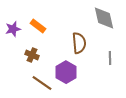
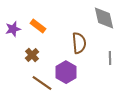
brown cross: rotated 24 degrees clockwise
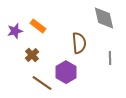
purple star: moved 2 px right, 2 px down
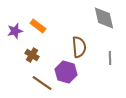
brown semicircle: moved 4 px down
brown cross: rotated 16 degrees counterclockwise
purple hexagon: rotated 15 degrees counterclockwise
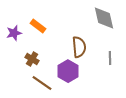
purple star: moved 1 px left, 2 px down
brown cross: moved 4 px down
purple hexagon: moved 2 px right, 1 px up; rotated 15 degrees clockwise
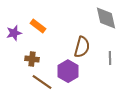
gray diamond: moved 2 px right
brown semicircle: moved 3 px right; rotated 20 degrees clockwise
brown cross: rotated 24 degrees counterclockwise
brown line: moved 1 px up
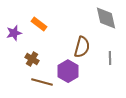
orange rectangle: moved 1 px right, 2 px up
brown cross: rotated 24 degrees clockwise
brown line: rotated 20 degrees counterclockwise
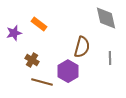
brown cross: moved 1 px down
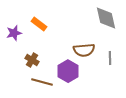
brown semicircle: moved 2 px right, 3 px down; rotated 70 degrees clockwise
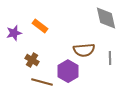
orange rectangle: moved 1 px right, 2 px down
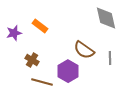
brown semicircle: rotated 40 degrees clockwise
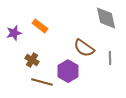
brown semicircle: moved 2 px up
